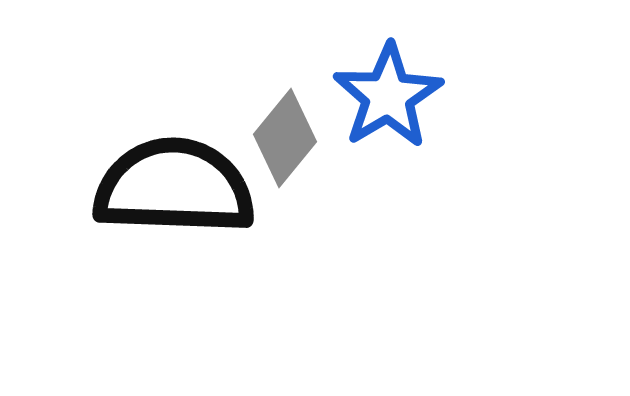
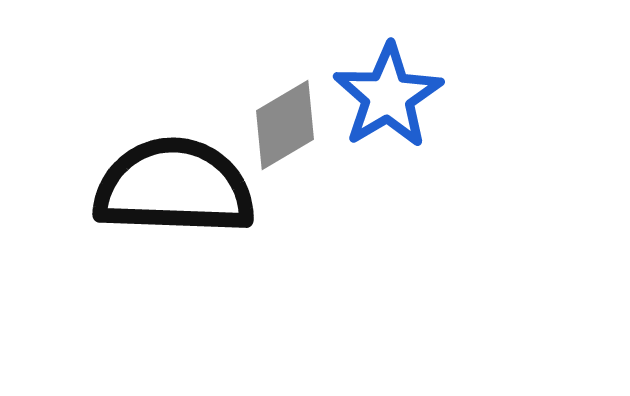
gray diamond: moved 13 px up; rotated 20 degrees clockwise
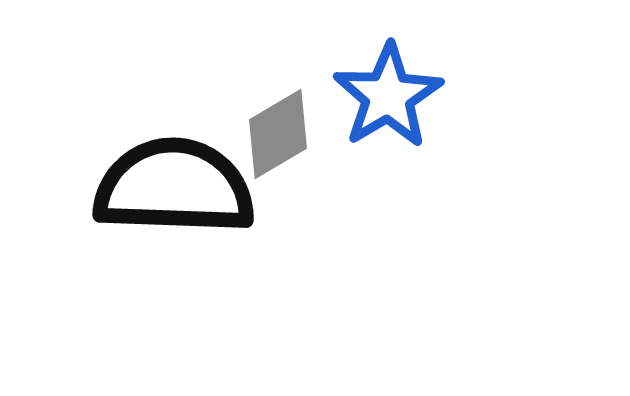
gray diamond: moved 7 px left, 9 px down
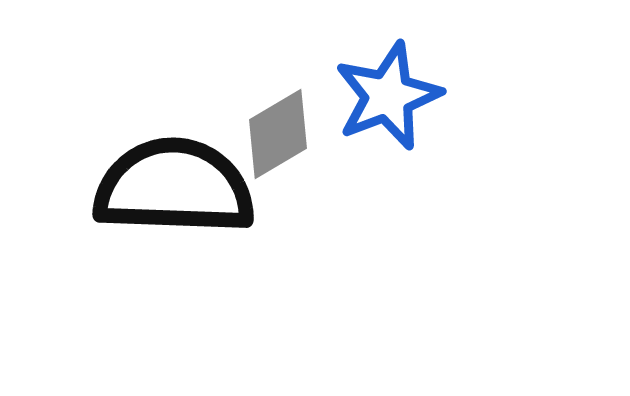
blue star: rotated 10 degrees clockwise
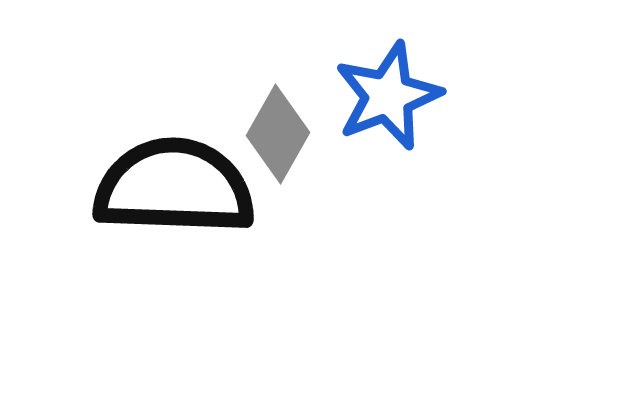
gray diamond: rotated 30 degrees counterclockwise
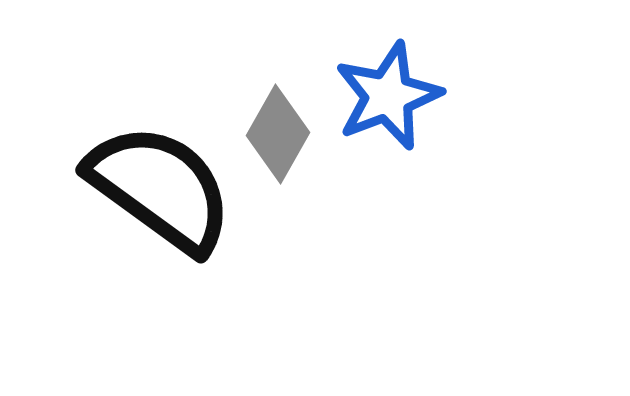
black semicircle: moved 14 px left, 1 px down; rotated 34 degrees clockwise
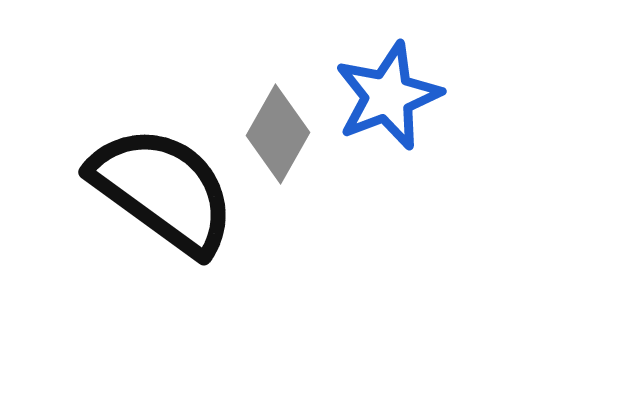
black semicircle: moved 3 px right, 2 px down
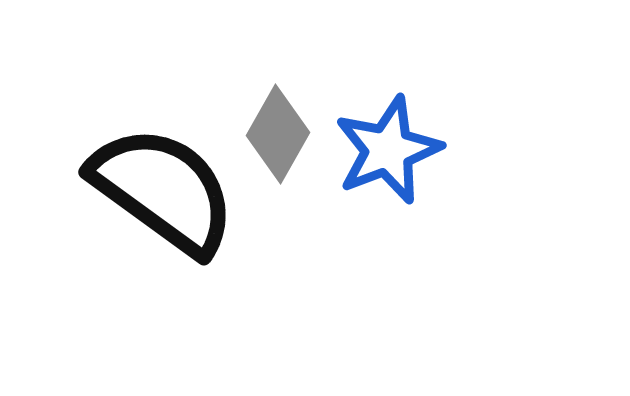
blue star: moved 54 px down
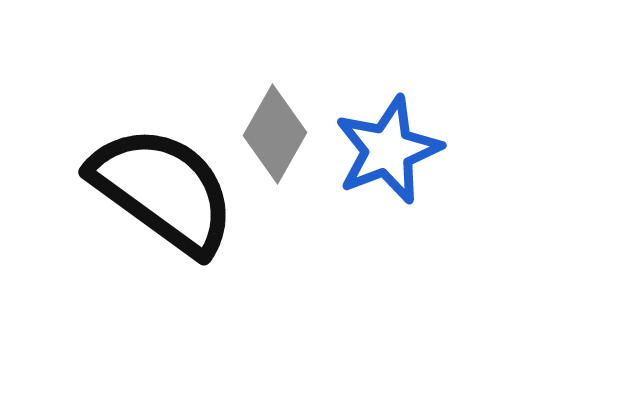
gray diamond: moved 3 px left
